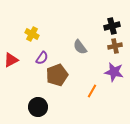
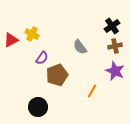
black cross: rotated 21 degrees counterclockwise
red triangle: moved 20 px up
purple star: moved 1 px right, 1 px up; rotated 12 degrees clockwise
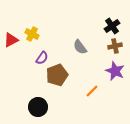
orange line: rotated 16 degrees clockwise
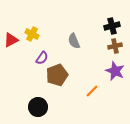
black cross: rotated 21 degrees clockwise
gray semicircle: moved 6 px left, 6 px up; rotated 14 degrees clockwise
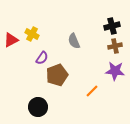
purple star: rotated 18 degrees counterclockwise
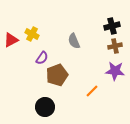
black circle: moved 7 px right
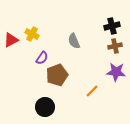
purple star: moved 1 px right, 1 px down
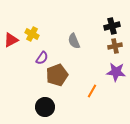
orange line: rotated 16 degrees counterclockwise
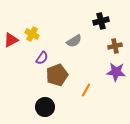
black cross: moved 11 px left, 5 px up
gray semicircle: rotated 98 degrees counterclockwise
orange line: moved 6 px left, 1 px up
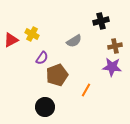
purple star: moved 4 px left, 5 px up
